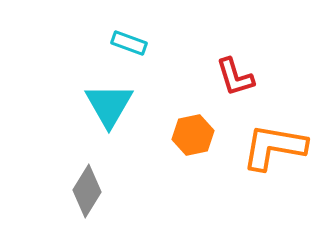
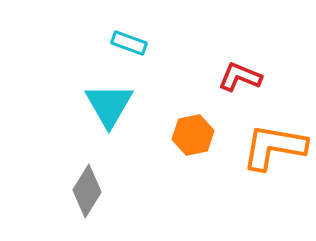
red L-shape: moved 5 px right; rotated 129 degrees clockwise
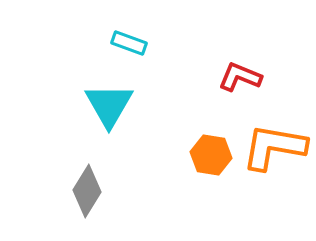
orange hexagon: moved 18 px right, 20 px down; rotated 21 degrees clockwise
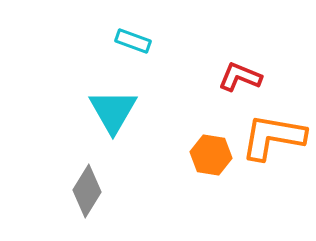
cyan rectangle: moved 4 px right, 2 px up
cyan triangle: moved 4 px right, 6 px down
orange L-shape: moved 1 px left, 10 px up
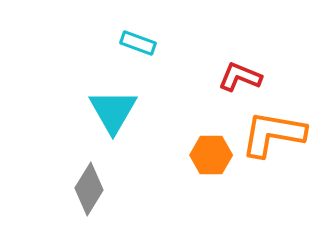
cyan rectangle: moved 5 px right, 2 px down
orange L-shape: moved 3 px up
orange hexagon: rotated 9 degrees counterclockwise
gray diamond: moved 2 px right, 2 px up
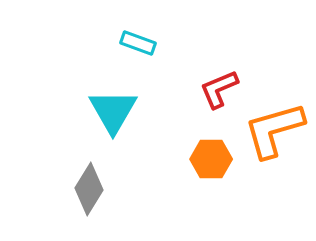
red L-shape: moved 21 px left, 12 px down; rotated 45 degrees counterclockwise
orange L-shape: moved 1 px right, 4 px up; rotated 26 degrees counterclockwise
orange hexagon: moved 4 px down
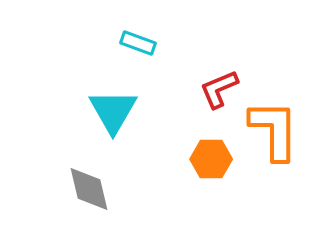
orange L-shape: rotated 106 degrees clockwise
gray diamond: rotated 45 degrees counterclockwise
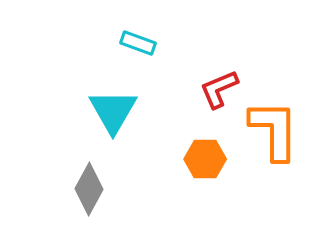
orange hexagon: moved 6 px left
gray diamond: rotated 42 degrees clockwise
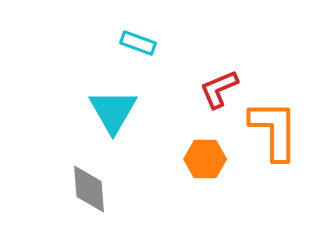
gray diamond: rotated 33 degrees counterclockwise
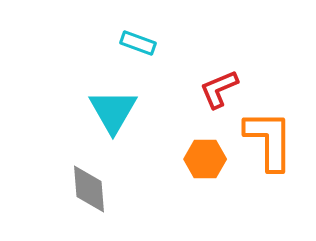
orange L-shape: moved 5 px left, 10 px down
